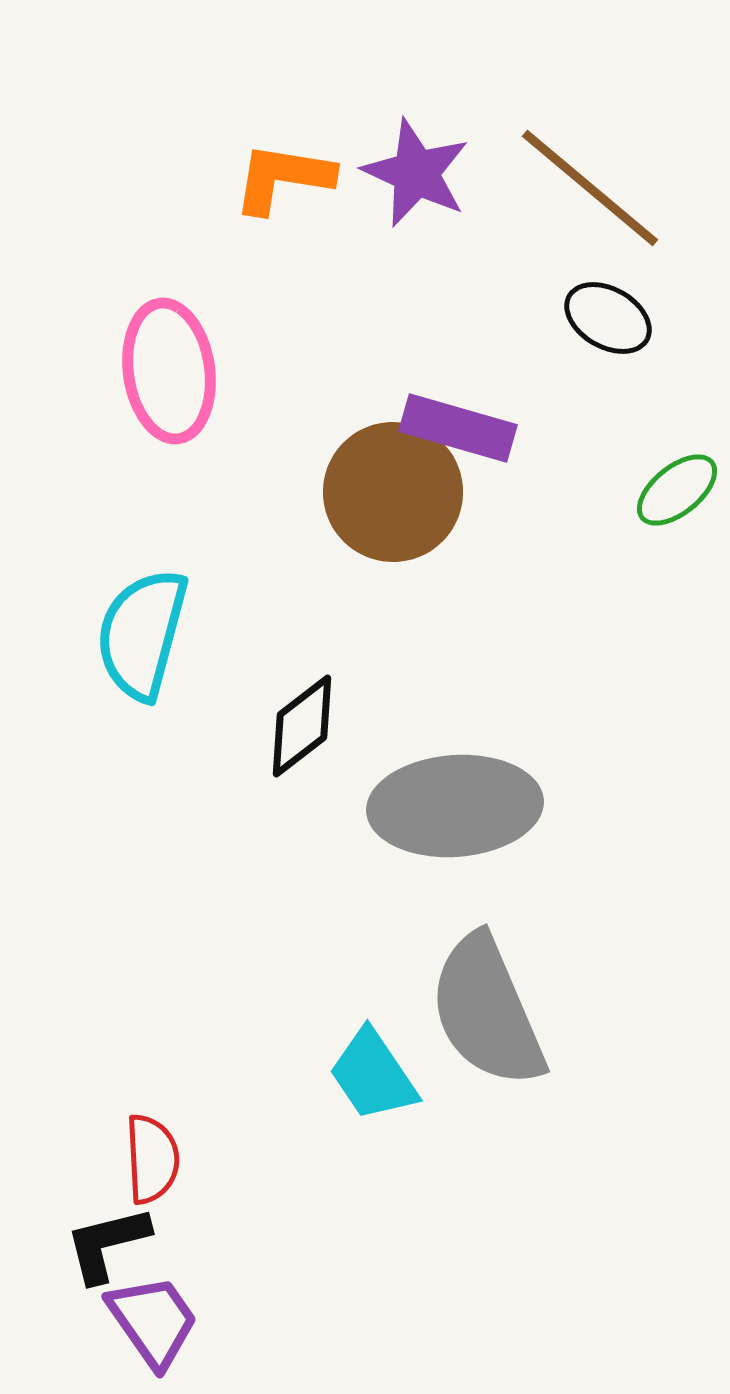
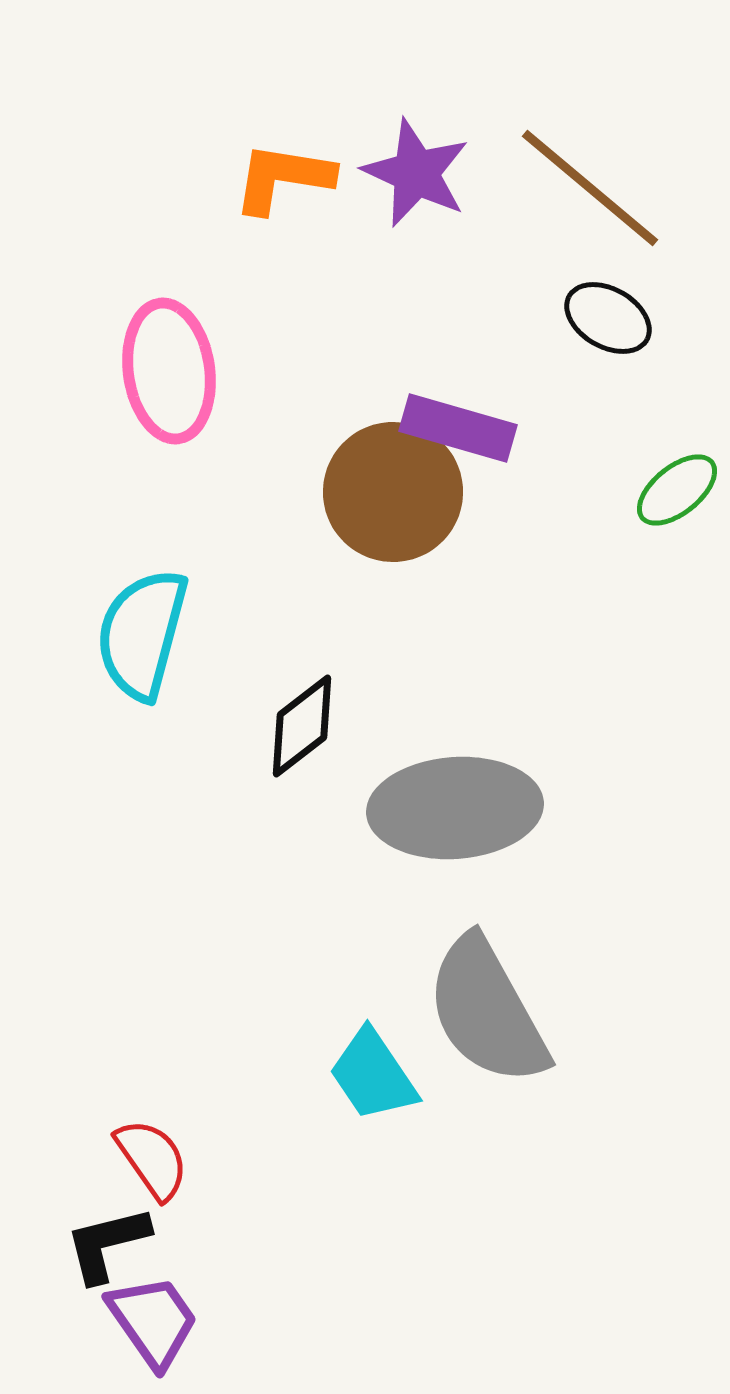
gray ellipse: moved 2 px down
gray semicircle: rotated 6 degrees counterclockwise
red semicircle: rotated 32 degrees counterclockwise
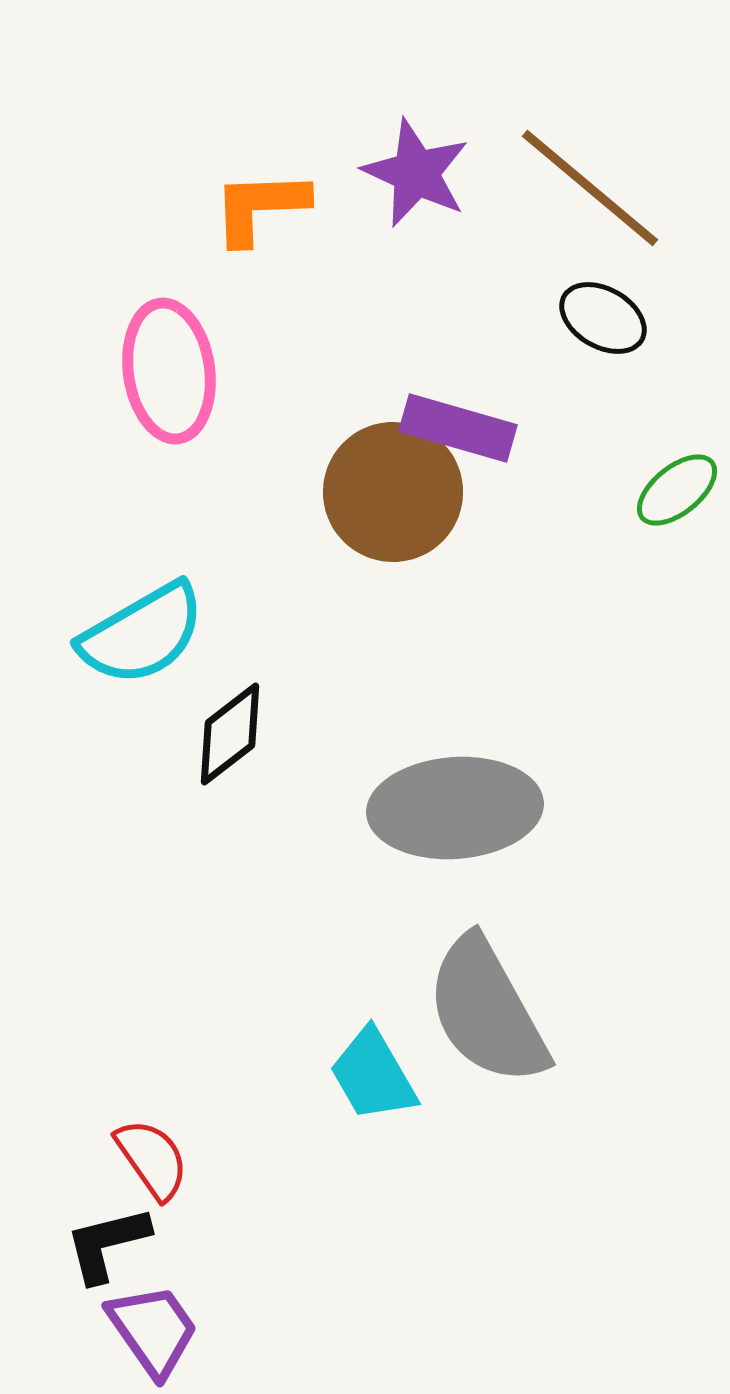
orange L-shape: moved 23 px left, 29 px down; rotated 11 degrees counterclockwise
black ellipse: moved 5 px left
cyan semicircle: rotated 135 degrees counterclockwise
black diamond: moved 72 px left, 8 px down
cyan trapezoid: rotated 4 degrees clockwise
purple trapezoid: moved 9 px down
